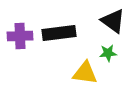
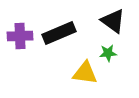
black rectangle: rotated 16 degrees counterclockwise
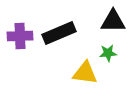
black triangle: rotated 36 degrees counterclockwise
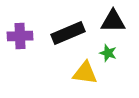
black rectangle: moved 9 px right
green star: rotated 24 degrees clockwise
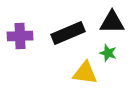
black triangle: moved 1 px left, 1 px down
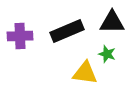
black rectangle: moved 1 px left, 2 px up
green star: moved 1 px left, 1 px down
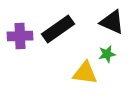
black triangle: rotated 24 degrees clockwise
black rectangle: moved 9 px left, 2 px up; rotated 12 degrees counterclockwise
green star: rotated 30 degrees counterclockwise
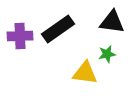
black triangle: rotated 16 degrees counterclockwise
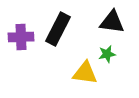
black rectangle: rotated 28 degrees counterclockwise
purple cross: moved 1 px right, 1 px down
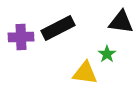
black triangle: moved 9 px right
black rectangle: moved 1 px up; rotated 36 degrees clockwise
green star: rotated 24 degrees counterclockwise
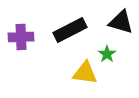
black triangle: rotated 8 degrees clockwise
black rectangle: moved 12 px right, 2 px down
